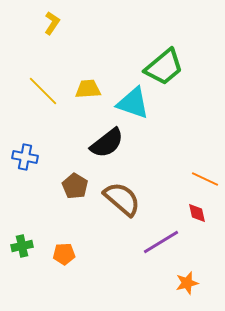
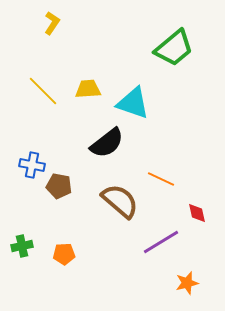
green trapezoid: moved 10 px right, 19 px up
blue cross: moved 7 px right, 8 px down
orange line: moved 44 px left
brown pentagon: moved 16 px left; rotated 20 degrees counterclockwise
brown semicircle: moved 2 px left, 2 px down
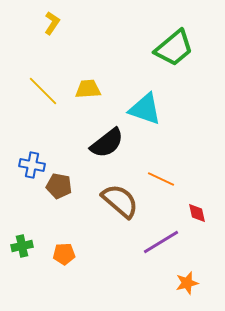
cyan triangle: moved 12 px right, 6 px down
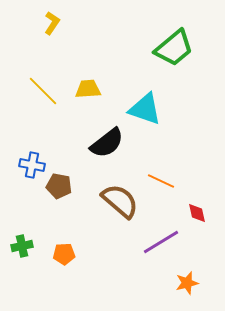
orange line: moved 2 px down
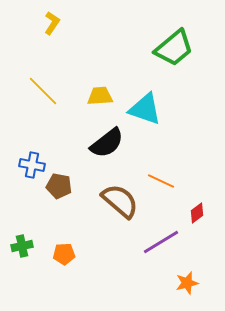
yellow trapezoid: moved 12 px right, 7 px down
red diamond: rotated 65 degrees clockwise
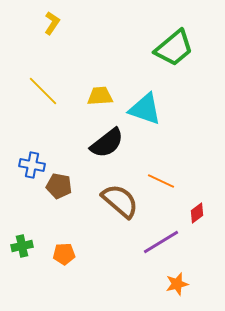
orange star: moved 10 px left, 1 px down
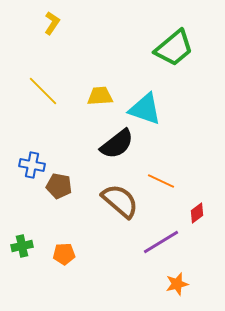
black semicircle: moved 10 px right, 1 px down
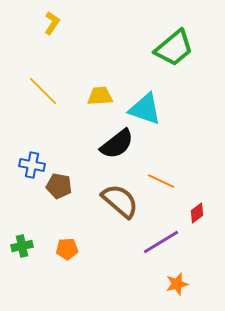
orange pentagon: moved 3 px right, 5 px up
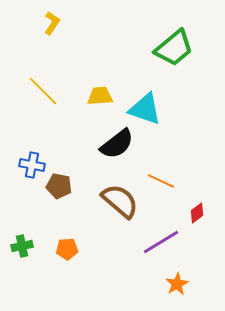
orange star: rotated 15 degrees counterclockwise
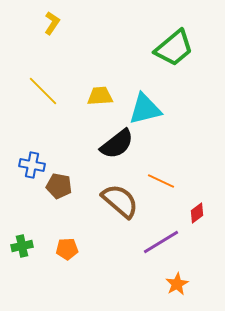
cyan triangle: rotated 33 degrees counterclockwise
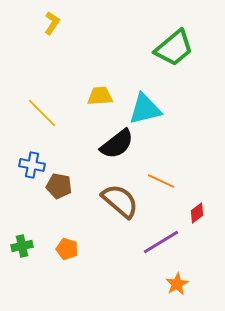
yellow line: moved 1 px left, 22 px down
orange pentagon: rotated 20 degrees clockwise
